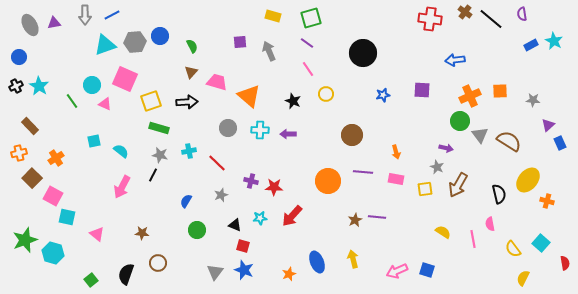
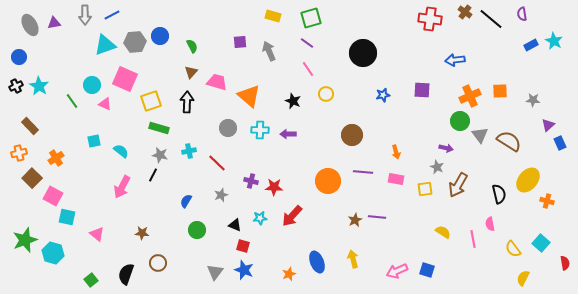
black arrow at (187, 102): rotated 85 degrees counterclockwise
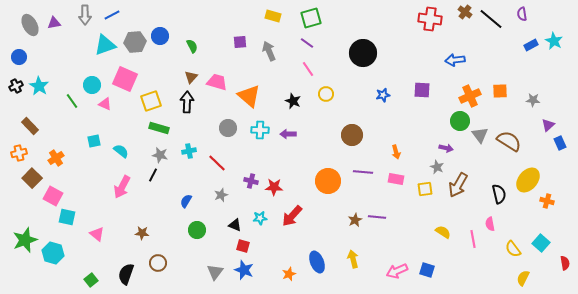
brown triangle at (191, 72): moved 5 px down
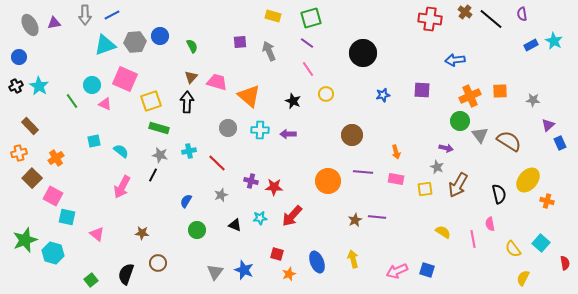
red square at (243, 246): moved 34 px right, 8 px down
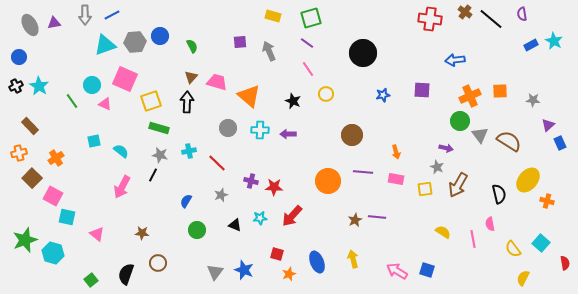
pink arrow at (397, 271): rotated 55 degrees clockwise
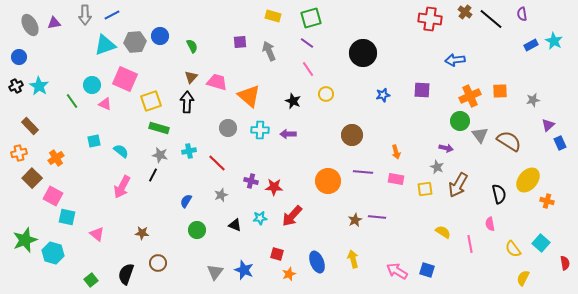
gray star at (533, 100): rotated 16 degrees counterclockwise
pink line at (473, 239): moved 3 px left, 5 px down
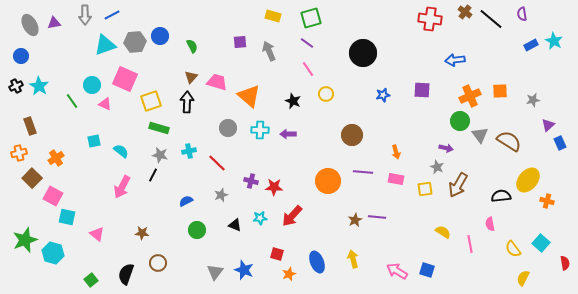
blue circle at (19, 57): moved 2 px right, 1 px up
brown rectangle at (30, 126): rotated 24 degrees clockwise
black semicircle at (499, 194): moved 2 px right, 2 px down; rotated 84 degrees counterclockwise
blue semicircle at (186, 201): rotated 32 degrees clockwise
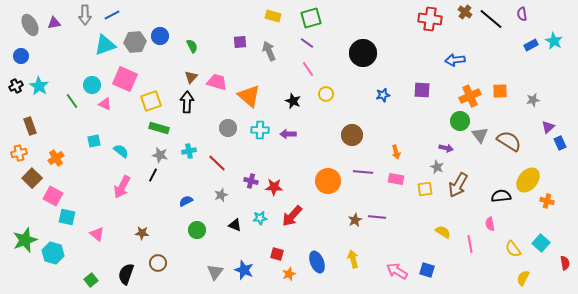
purple triangle at (548, 125): moved 2 px down
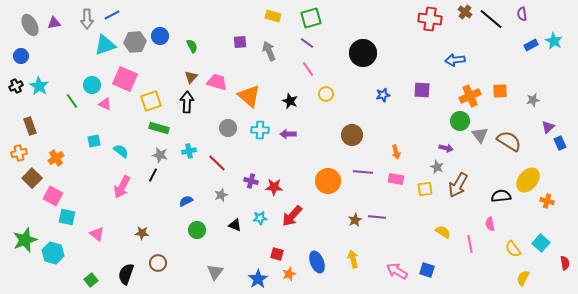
gray arrow at (85, 15): moved 2 px right, 4 px down
black star at (293, 101): moved 3 px left
blue star at (244, 270): moved 14 px right, 9 px down; rotated 18 degrees clockwise
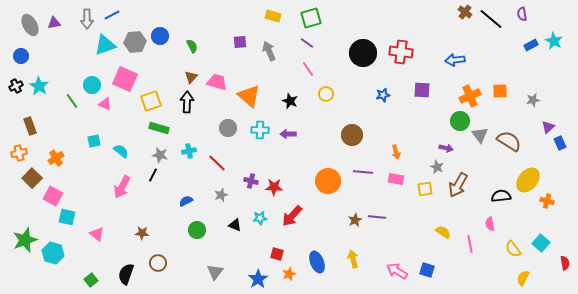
red cross at (430, 19): moved 29 px left, 33 px down
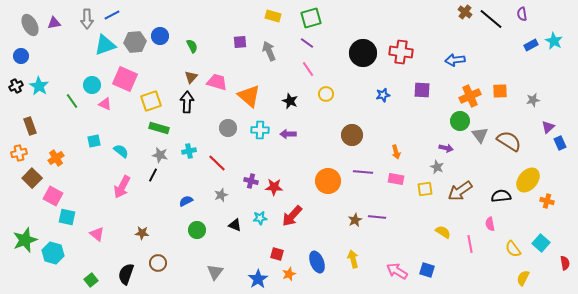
brown arrow at (458, 185): moved 2 px right, 6 px down; rotated 25 degrees clockwise
